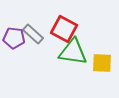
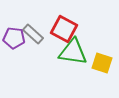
yellow square: rotated 15 degrees clockwise
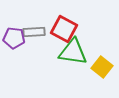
gray rectangle: moved 1 px right, 2 px up; rotated 45 degrees counterclockwise
yellow square: moved 4 px down; rotated 20 degrees clockwise
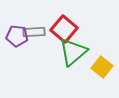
red square: rotated 12 degrees clockwise
purple pentagon: moved 3 px right, 2 px up
green triangle: rotated 48 degrees counterclockwise
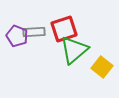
red square: rotated 32 degrees clockwise
purple pentagon: rotated 15 degrees clockwise
green triangle: moved 1 px right, 2 px up
